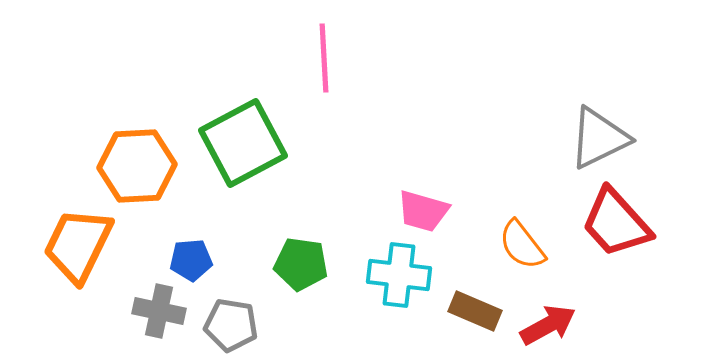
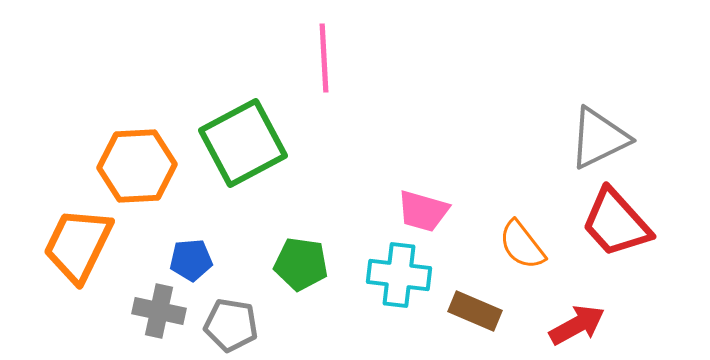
red arrow: moved 29 px right
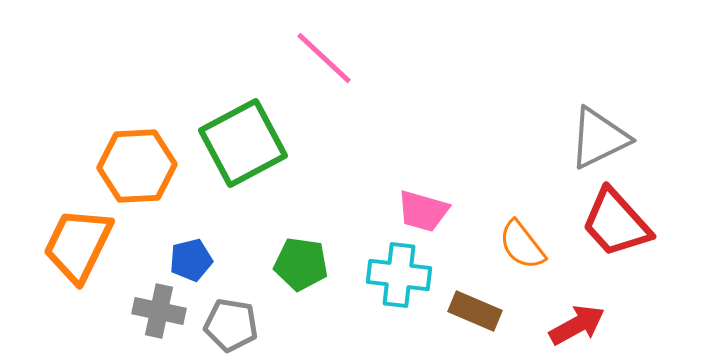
pink line: rotated 44 degrees counterclockwise
blue pentagon: rotated 9 degrees counterclockwise
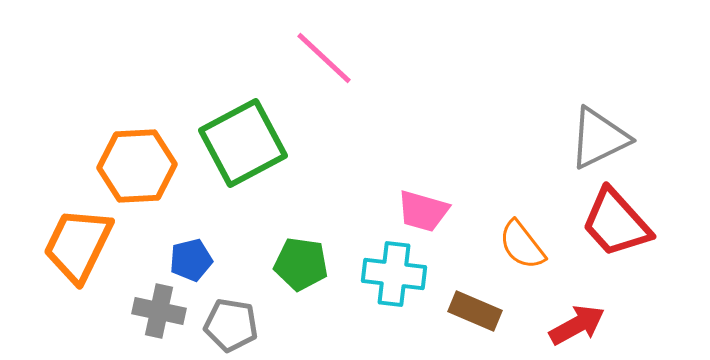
cyan cross: moved 5 px left, 1 px up
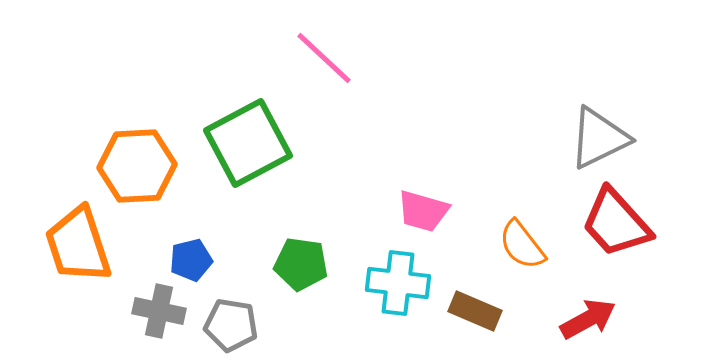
green square: moved 5 px right
orange trapezoid: rotated 44 degrees counterclockwise
cyan cross: moved 4 px right, 9 px down
red arrow: moved 11 px right, 6 px up
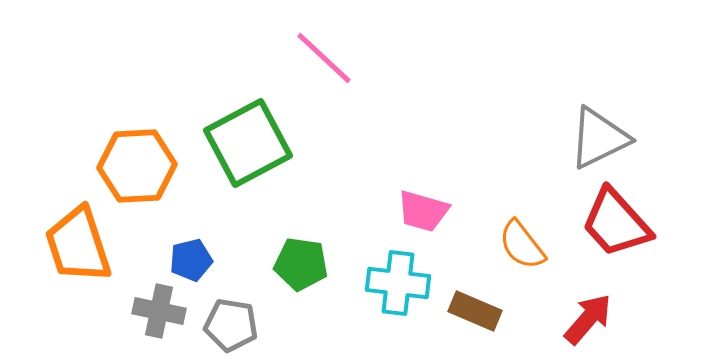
red arrow: rotated 20 degrees counterclockwise
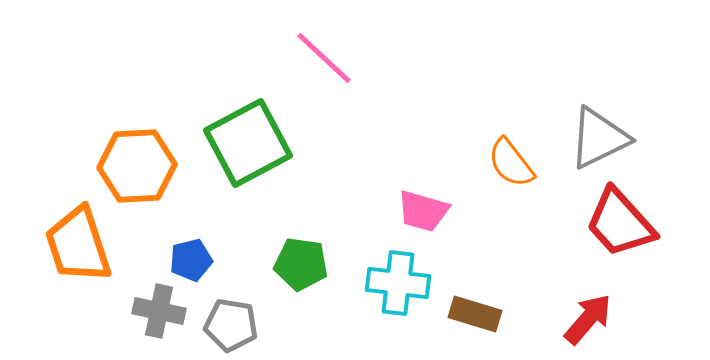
red trapezoid: moved 4 px right
orange semicircle: moved 11 px left, 82 px up
brown rectangle: moved 3 px down; rotated 6 degrees counterclockwise
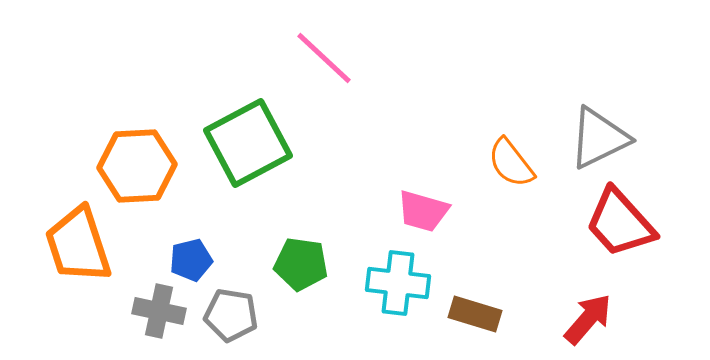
gray pentagon: moved 10 px up
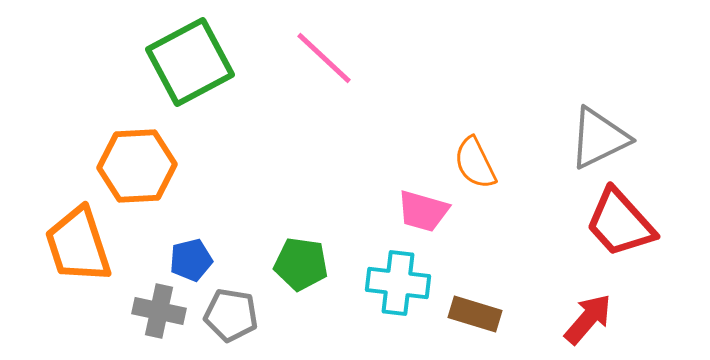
green square: moved 58 px left, 81 px up
orange semicircle: moved 36 px left; rotated 12 degrees clockwise
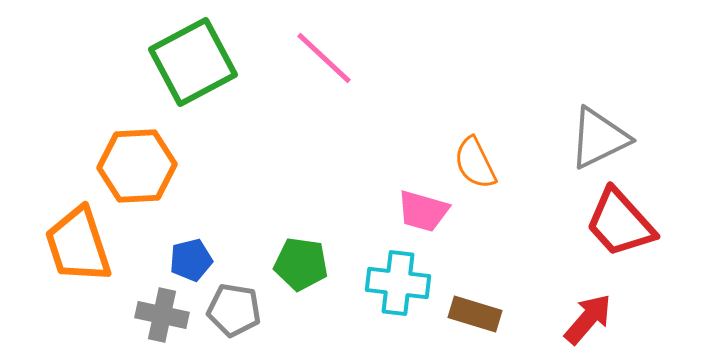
green square: moved 3 px right
gray cross: moved 3 px right, 4 px down
gray pentagon: moved 3 px right, 5 px up
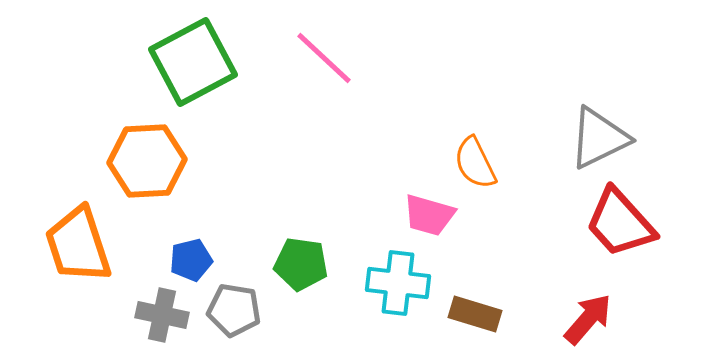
orange hexagon: moved 10 px right, 5 px up
pink trapezoid: moved 6 px right, 4 px down
